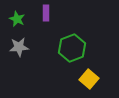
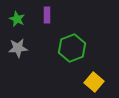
purple rectangle: moved 1 px right, 2 px down
gray star: moved 1 px left, 1 px down
yellow square: moved 5 px right, 3 px down
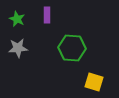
green hexagon: rotated 24 degrees clockwise
yellow square: rotated 24 degrees counterclockwise
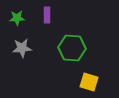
green star: moved 1 px up; rotated 28 degrees counterclockwise
gray star: moved 4 px right
yellow square: moved 5 px left
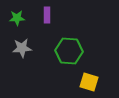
green hexagon: moved 3 px left, 3 px down
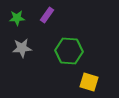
purple rectangle: rotated 35 degrees clockwise
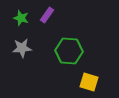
green star: moved 4 px right; rotated 21 degrees clockwise
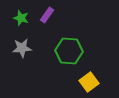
yellow square: rotated 36 degrees clockwise
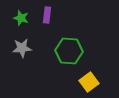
purple rectangle: rotated 28 degrees counterclockwise
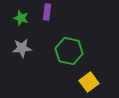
purple rectangle: moved 3 px up
green hexagon: rotated 8 degrees clockwise
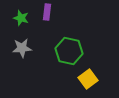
yellow square: moved 1 px left, 3 px up
